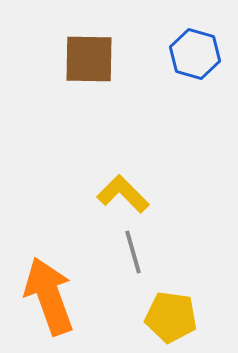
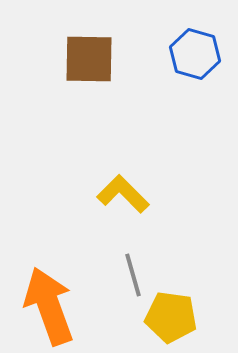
gray line: moved 23 px down
orange arrow: moved 10 px down
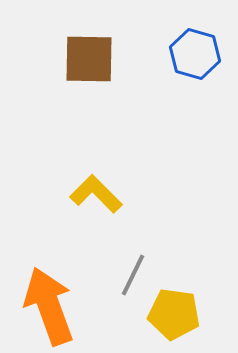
yellow L-shape: moved 27 px left
gray line: rotated 42 degrees clockwise
yellow pentagon: moved 3 px right, 3 px up
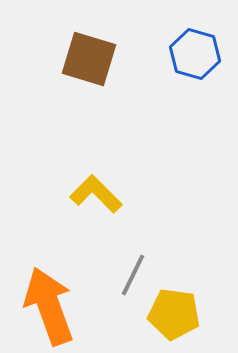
brown square: rotated 16 degrees clockwise
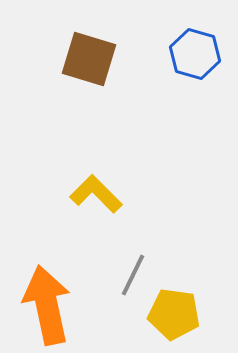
orange arrow: moved 2 px left, 1 px up; rotated 8 degrees clockwise
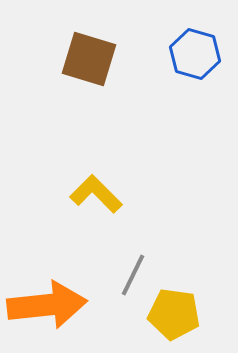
orange arrow: rotated 96 degrees clockwise
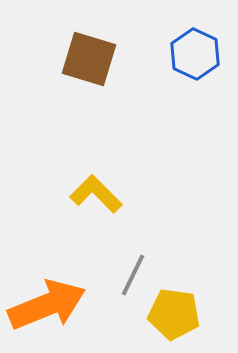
blue hexagon: rotated 9 degrees clockwise
orange arrow: rotated 16 degrees counterclockwise
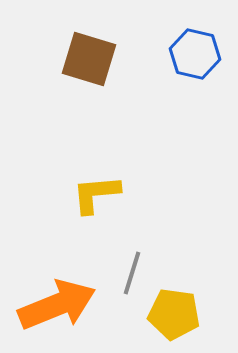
blue hexagon: rotated 12 degrees counterclockwise
yellow L-shape: rotated 50 degrees counterclockwise
gray line: moved 1 px left, 2 px up; rotated 9 degrees counterclockwise
orange arrow: moved 10 px right
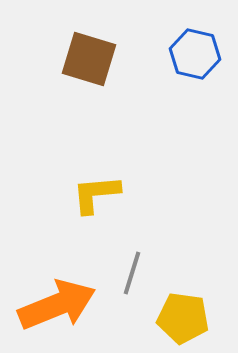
yellow pentagon: moved 9 px right, 4 px down
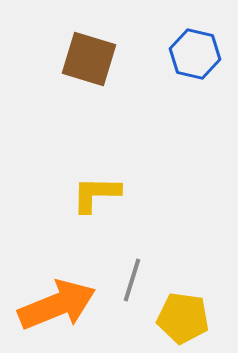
yellow L-shape: rotated 6 degrees clockwise
gray line: moved 7 px down
